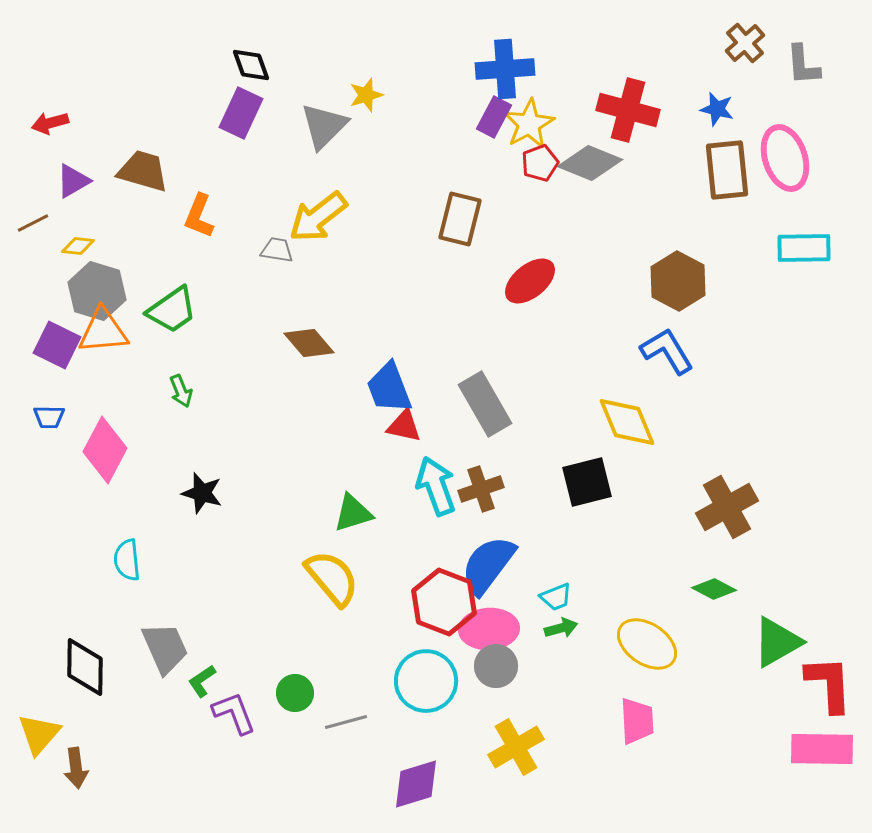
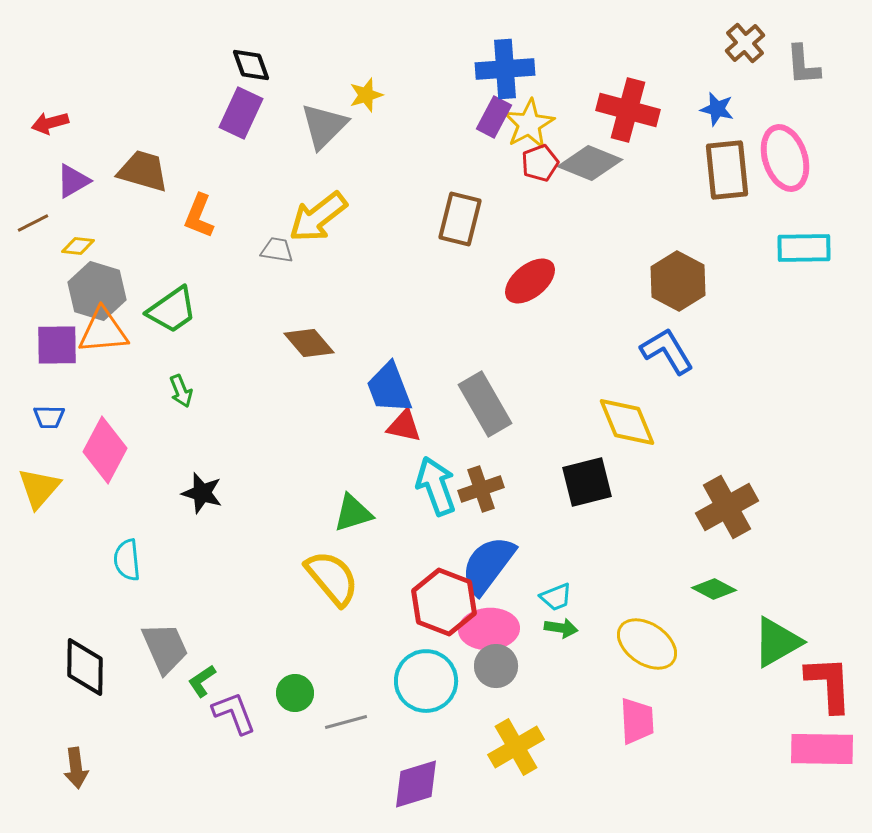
purple square at (57, 345): rotated 27 degrees counterclockwise
green arrow at (561, 628): rotated 24 degrees clockwise
yellow triangle at (39, 734): moved 246 px up
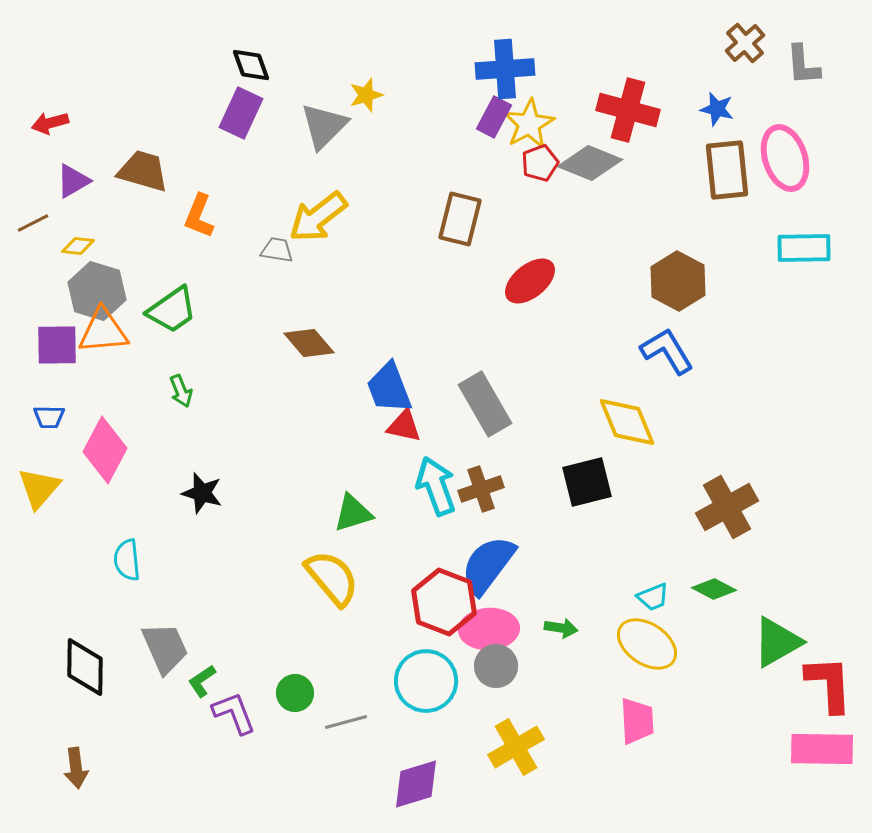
cyan trapezoid at (556, 597): moved 97 px right
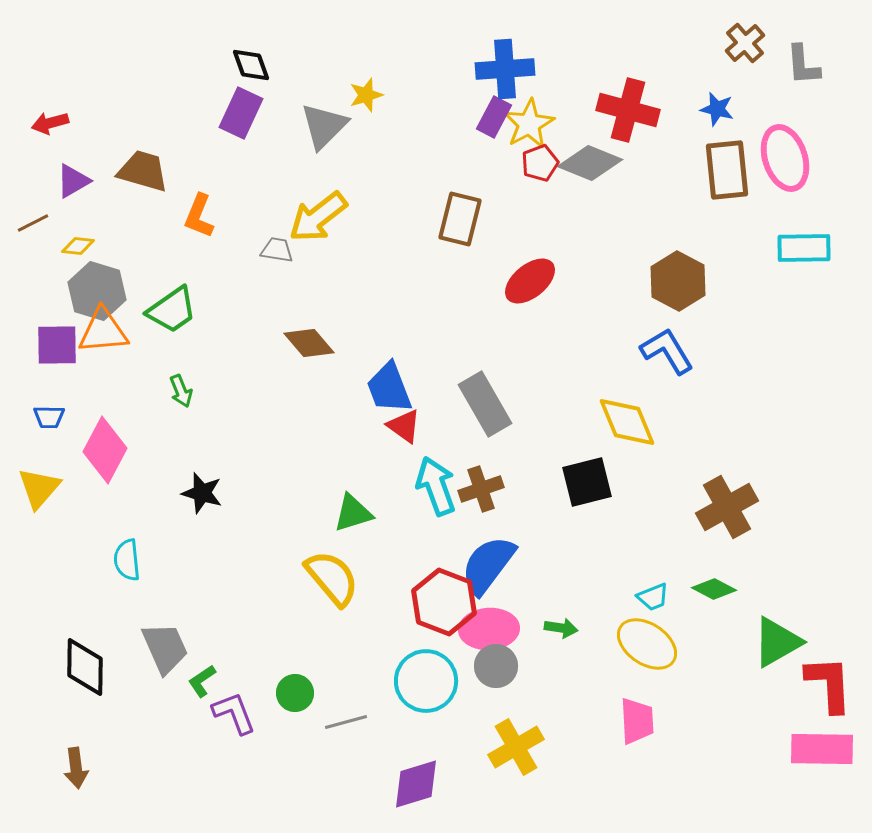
red triangle at (404, 426): rotated 24 degrees clockwise
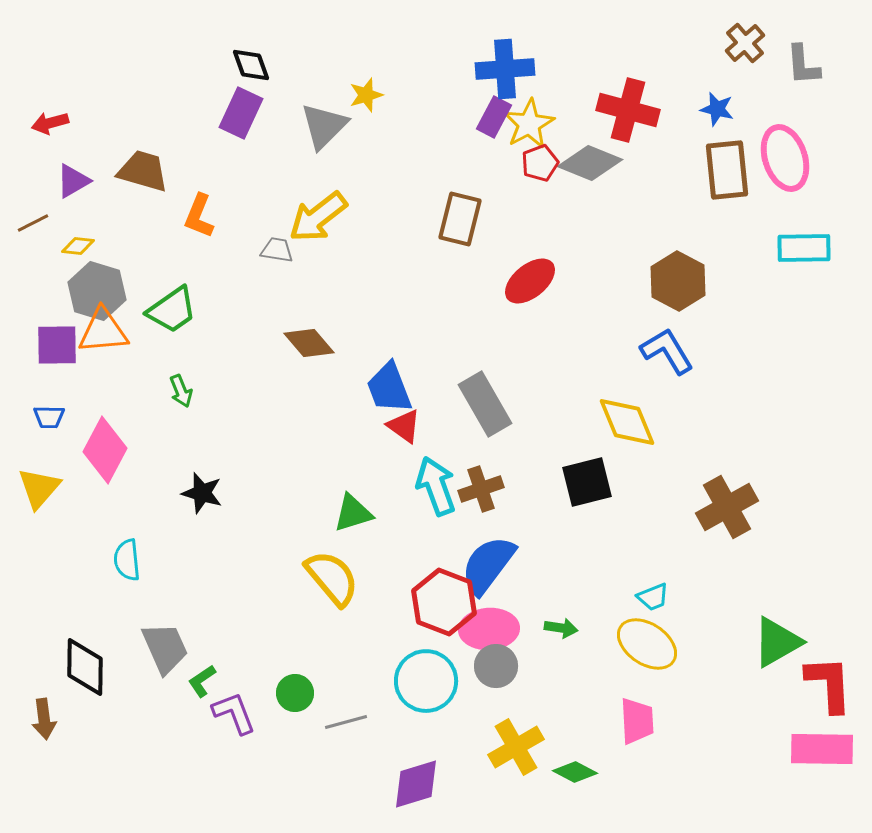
green diamond at (714, 589): moved 139 px left, 183 px down
brown arrow at (76, 768): moved 32 px left, 49 px up
